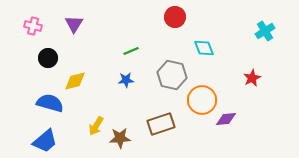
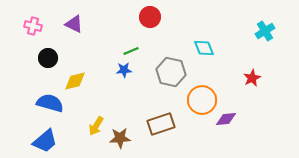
red circle: moved 25 px left
purple triangle: rotated 36 degrees counterclockwise
gray hexagon: moved 1 px left, 3 px up
blue star: moved 2 px left, 10 px up
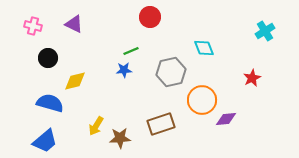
gray hexagon: rotated 24 degrees counterclockwise
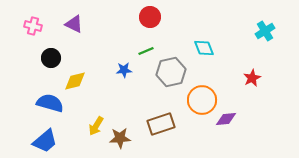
green line: moved 15 px right
black circle: moved 3 px right
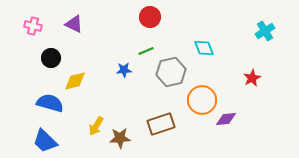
blue trapezoid: rotated 84 degrees clockwise
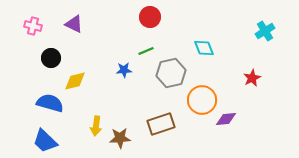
gray hexagon: moved 1 px down
yellow arrow: rotated 24 degrees counterclockwise
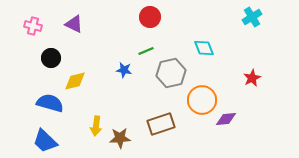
cyan cross: moved 13 px left, 14 px up
blue star: rotated 14 degrees clockwise
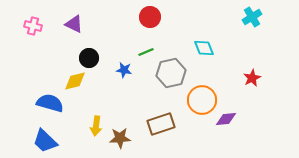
green line: moved 1 px down
black circle: moved 38 px right
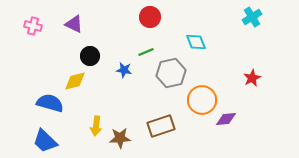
cyan diamond: moved 8 px left, 6 px up
black circle: moved 1 px right, 2 px up
brown rectangle: moved 2 px down
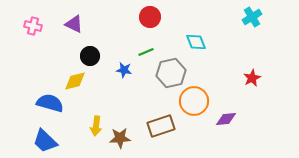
orange circle: moved 8 px left, 1 px down
